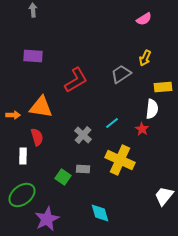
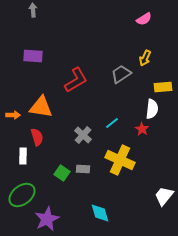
green square: moved 1 px left, 4 px up
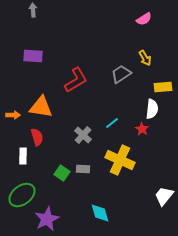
yellow arrow: rotated 56 degrees counterclockwise
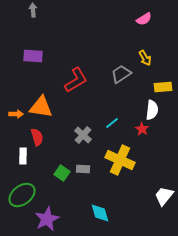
white semicircle: moved 1 px down
orange arrow: moved 3 px right, 1 px up
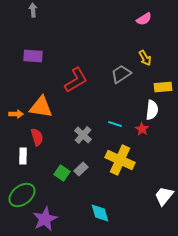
cyan line: moved 3 px right, 1 px down; rotated 56 degrees clockwise
gray rectangle: moved 2 px left; rotated 48 degrees counterclockwise
purple star: moved 2 px left
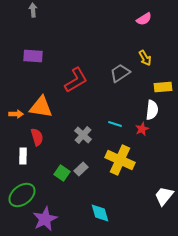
gray trapezoid: moved 1 px left, 1 px up
red star: rotated 16 degrees clockwise
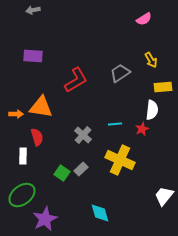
gray arrow: rotated 96 degrees counterclockwise
yellow arrow: moved 6 px right, 2 px down
cyan line: rotated 24 degrees counterclockwise
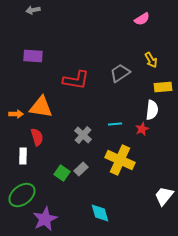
pink semicircle: moved 2 px left
red L-shape: rotated 40 degrees clockwise
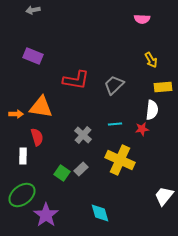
pink semicircle: rotated 35 degrees clockwise
purple rectangle: rotated 18 degrees clockwise
gray trapezoid: moved 6 px left, 12 px down; rotated 10 degrees counterclockwise
red star: rotated 16 degrees clockwise
purple star: moved 1 px right, 4 px up; rotated 10 degrees counterclockwise
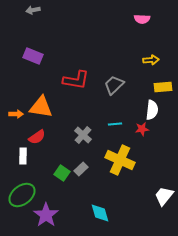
yellow arrow: rotated 63 degrees counterclockwise
red semicircle: rotated 72 degrees clockwise
